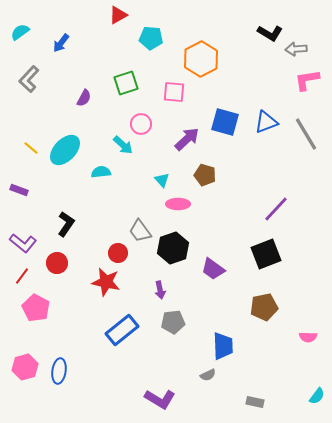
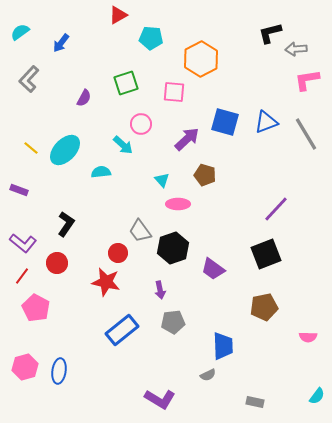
black L-shape at (270, 33): rotated 135 degrees clockwise
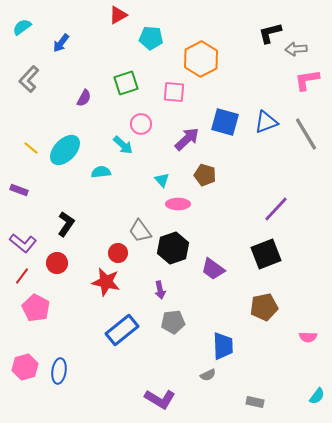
cyan semicircle at (20, 32): moved 2 px right, 5 px up
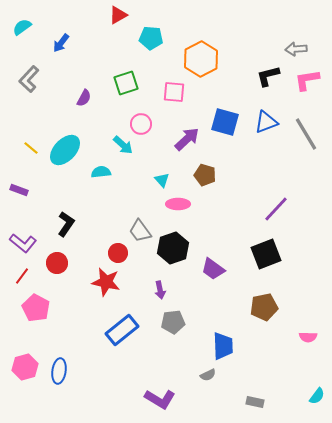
black L-shape at (270, 33): moved 2 px left, 43 px down
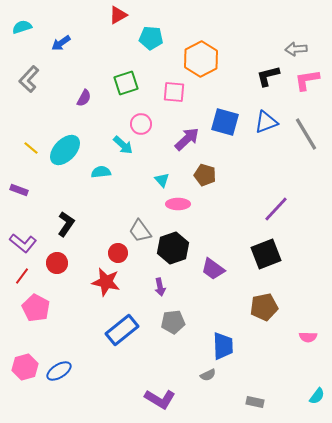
cyan semicircle at (22, 27): rotated 18 degrees clockwise
blue arrow at (61, 43): rotated 18 degrees clockwise
purple arrow at (160, 290): moved 3 px up
blue ellipse at (59, 371): rotated 50 degrees clockwise
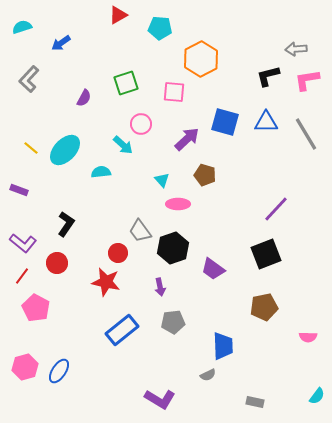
cyan pentagon at (151, 38): moved 9 px right, 10 px up
blue triangle at (266, 122): rotated 20 degrees clockwise
blue ellipse at (59, 371): rotated 25 degrees counterclockwise
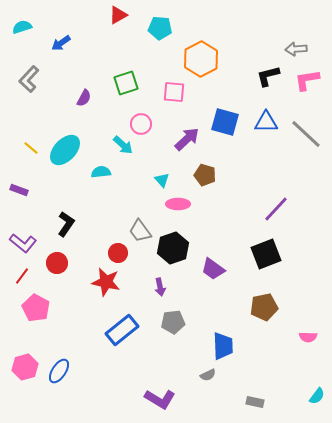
gray line at (306, 134): rotated 16 degrees counterclockwise
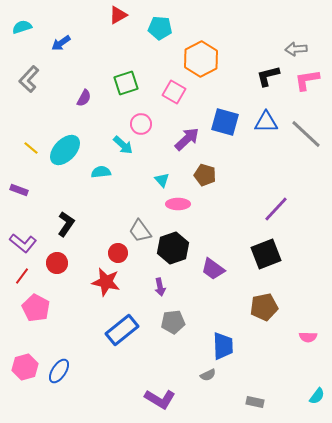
pink square at (174, 92): rotated 25 degrees clockwise
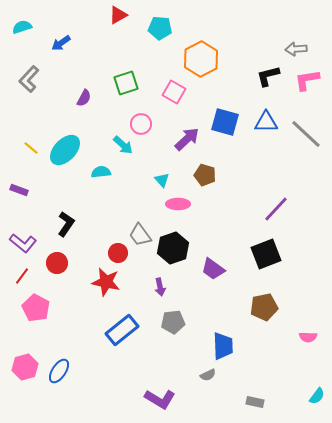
gray trapezoid at (140, 231): moved 4 px down
